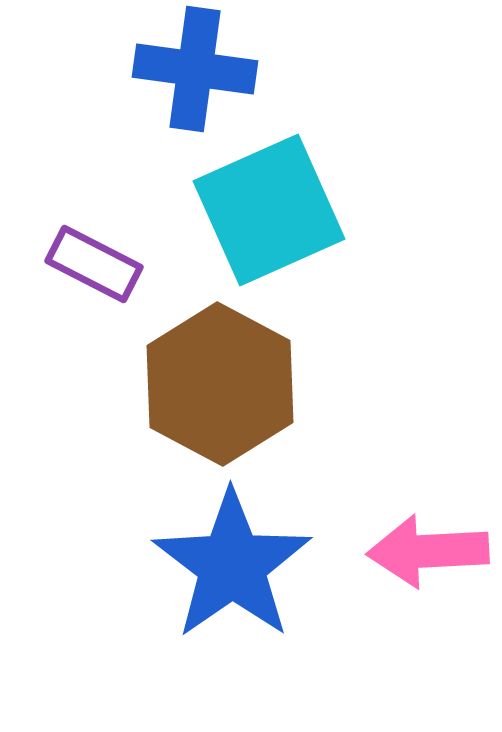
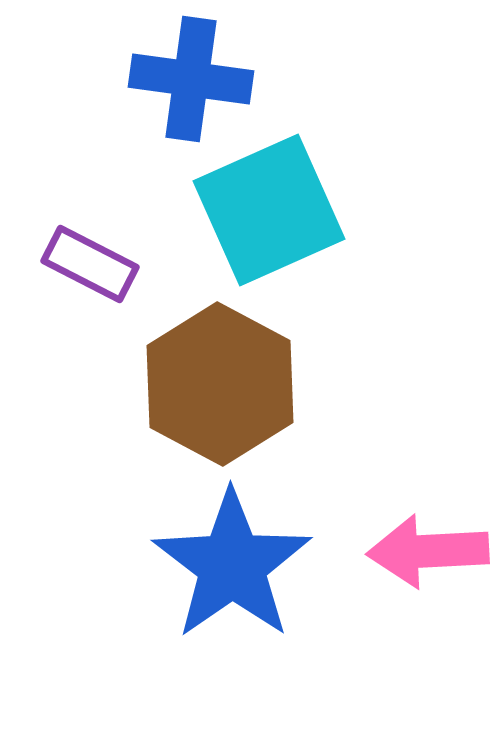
blue cross: moved 4 px left, 10 px down
purple rectangle: moved 4 px left
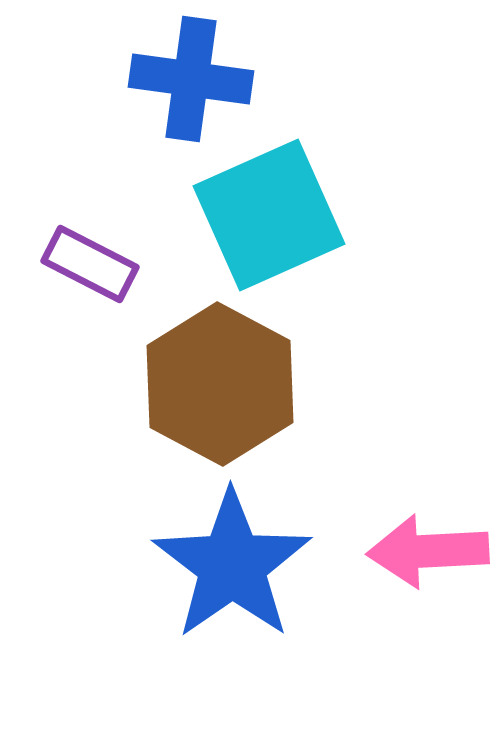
cyan square: moved 5 px down
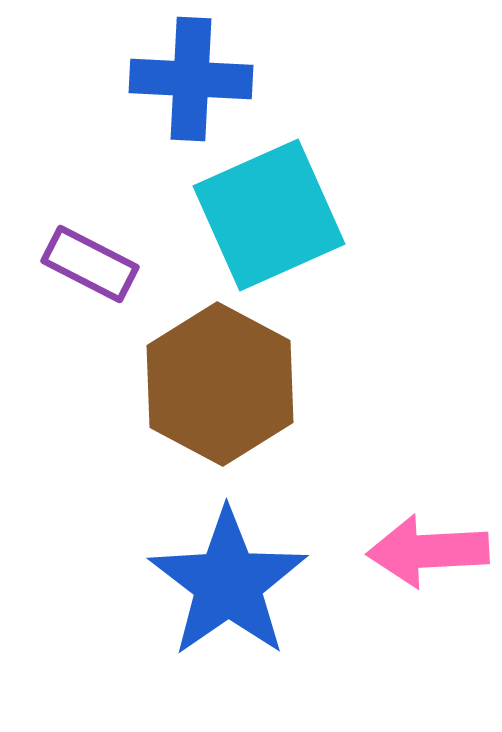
blue cross: rotated 5 degrees counterclockwise
blue star: moved 4 px left, 18 px down
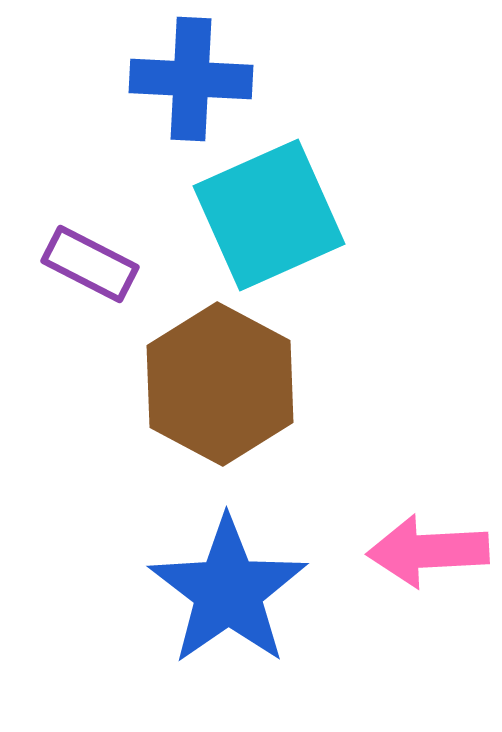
blue star: moved 8 px down
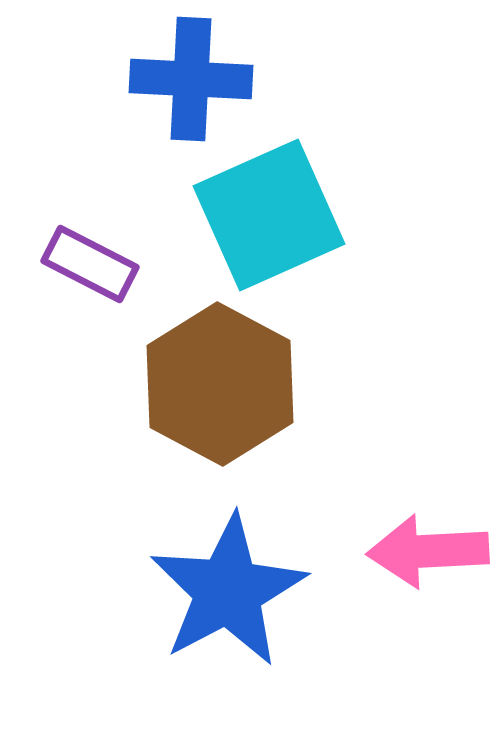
blue star: rotated 7 degrees clockwise
